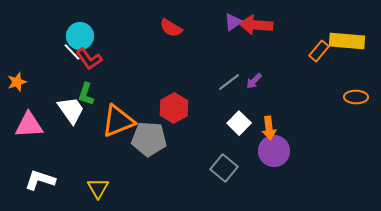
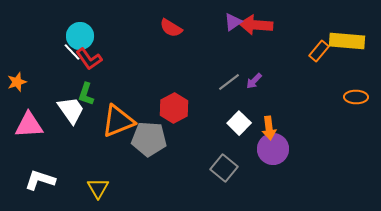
purple circle: moved 1 px left, 2 px up
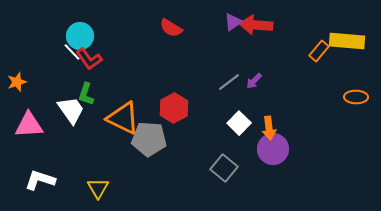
orange triangle: moved 5 px right, 3 px up; rotated 48 degrees clockwise
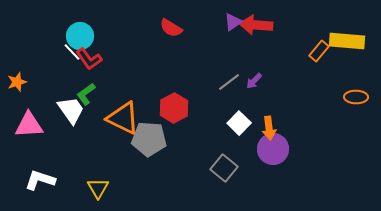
green L-shape: rotated 35 degrees clockwise
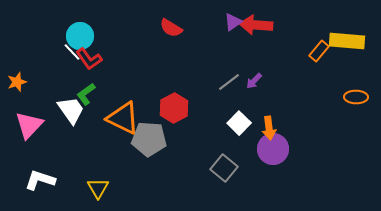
pink triangle: rotated 44 degrees counterclockwise
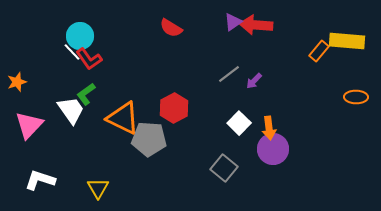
gray line: moved 8 px up
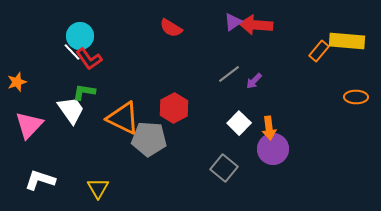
green L-shape: moved 2 px left, 2 px up; rotated 45 degrees clockwise
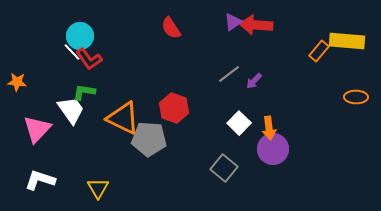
red semicircle: rotated 25 degrees clockwise
orange star: rotated 24 degrees clockwise
red hexagon: rotated 12 degrees counterclockwise
pink triangle: moved 8 px right, 4 px down
